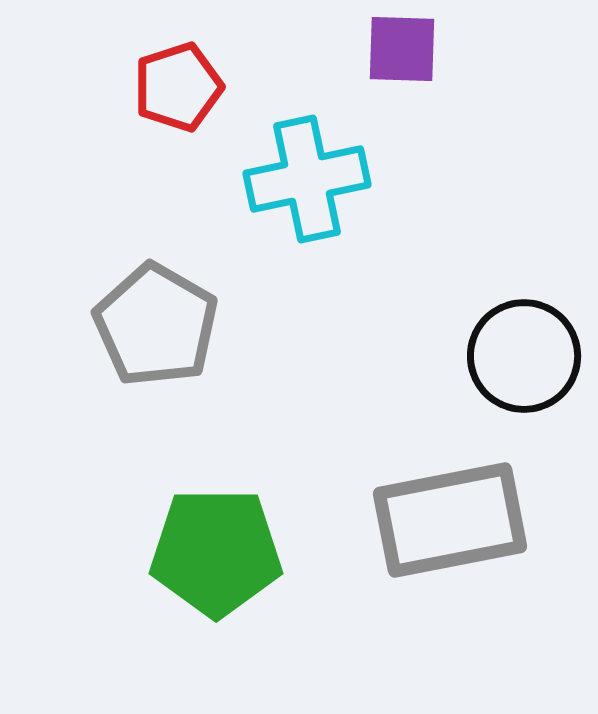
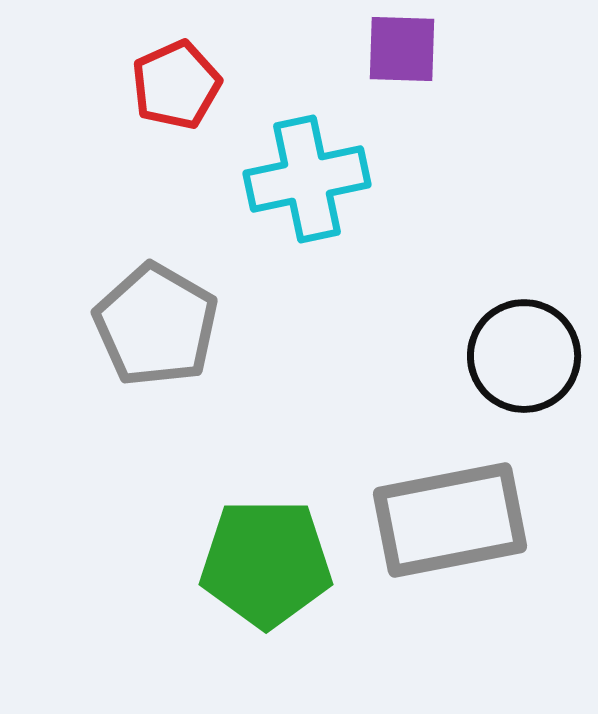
red pentagon: moved 2 px left, 2 px up; rotated 6 degrees counterclockwise
green pentagon: moved 50 px right, 11 px down
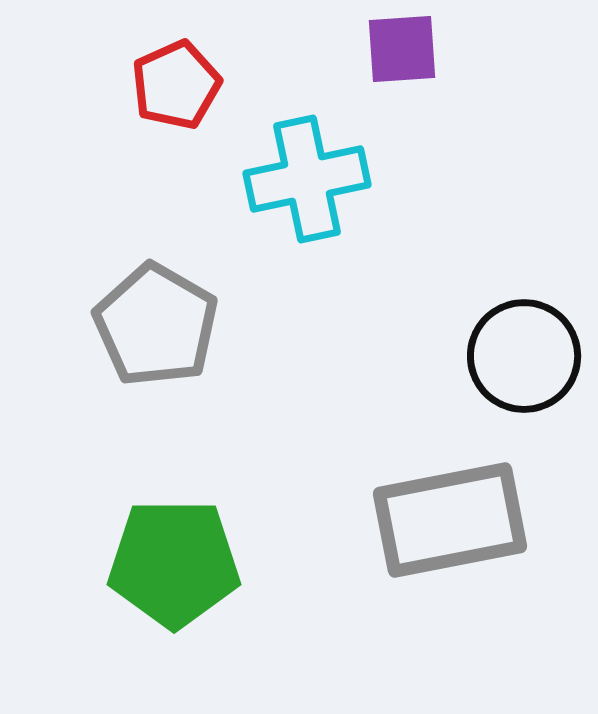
purple square: rotated 6 degrees counterclockwise
green pentagon: moved 92 px left
